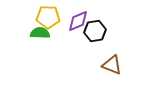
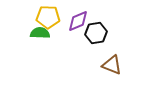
black hexagon: moved 1 px right, 2 px down
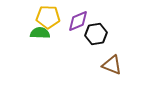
black hexagon: moved 1 px down
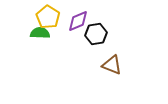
yellow pentagon: rotated 30 degrees clockwise
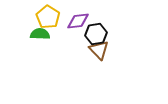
purple diamond: rotated 15 degrees clockwise
green semicircle: moved 1 px down
brown triangle: moved 13 px left, 15 px up; rotated 25 degrees clockwise
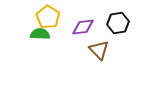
purple diamond: moved 5 px right, 6 px down
black hexagon: moved 22 px right, 11 px up
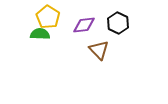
black hexagon: rotated 25 degrees counterclockwise
purple diamond: moved 1 px right, 2 px up
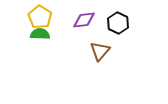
yellow pentagon: moved 8 px left
purple diamond: moved 5 px up
brown triangle: moved 1 px right, 1 px down; rotated 25 degrees clockwise
